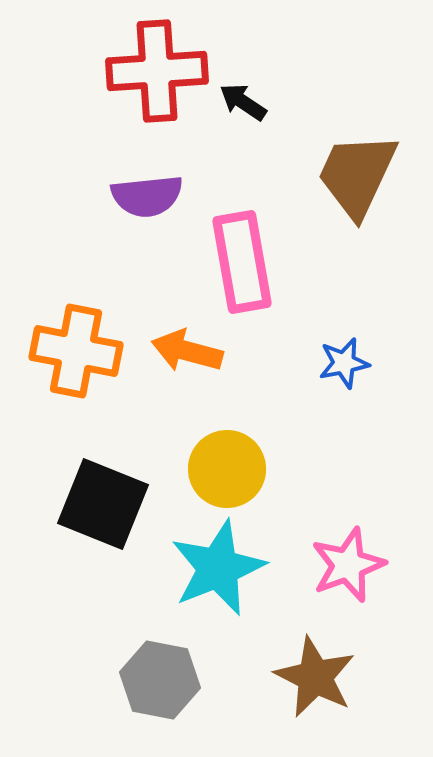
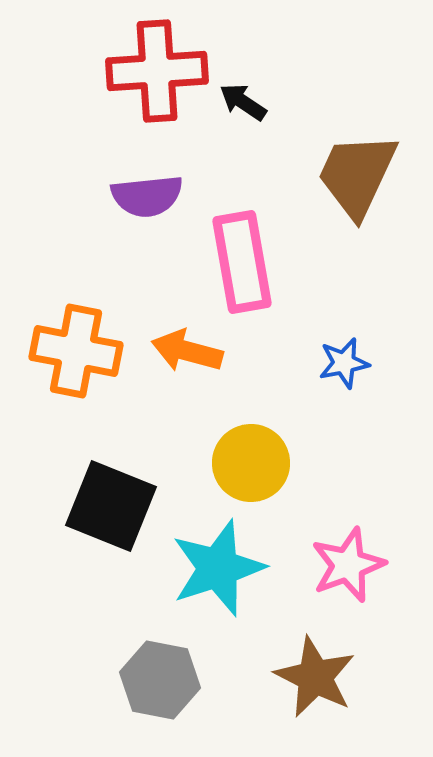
yellow circle: moved 24 px right, 6 px up
black square: moved 8 px right, 2 px down
cyan star: rotated 4 degrees clockwise
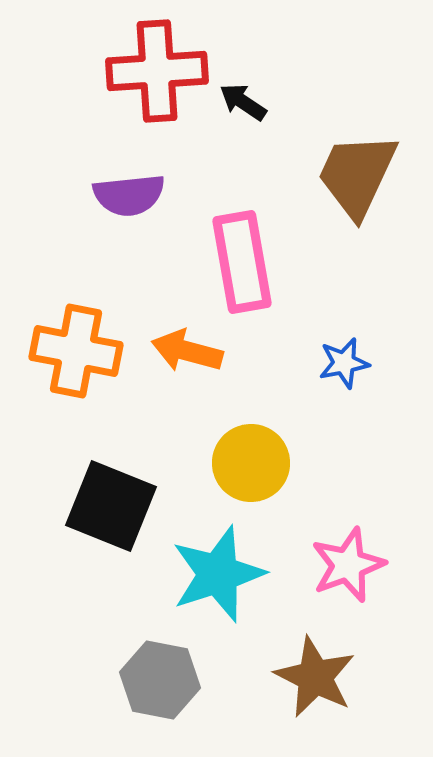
purple semicircle: moved 18 px left, 1 px up
cyan star: moved 6 px down
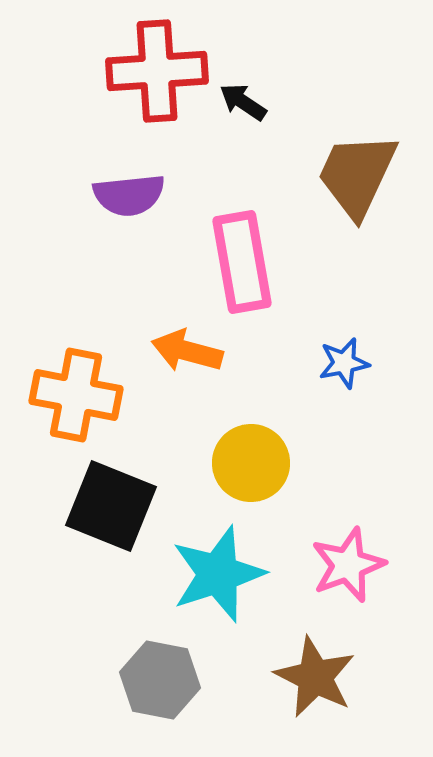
orange cross: moved 44 px down
